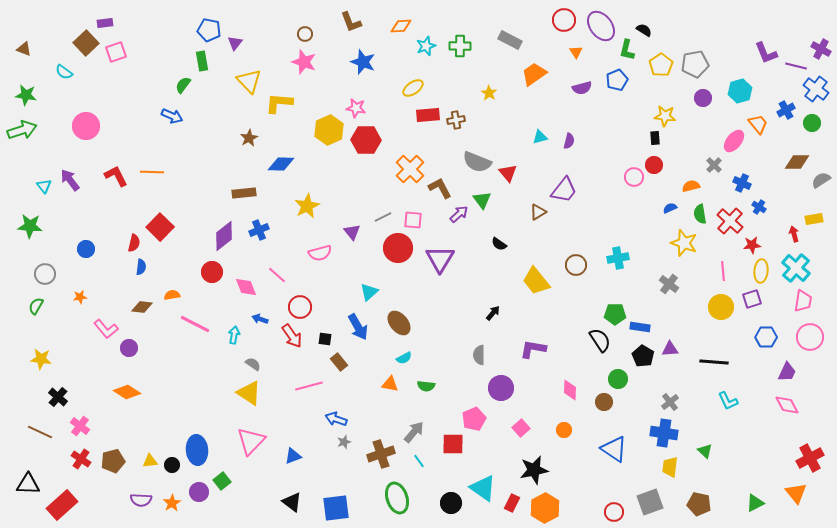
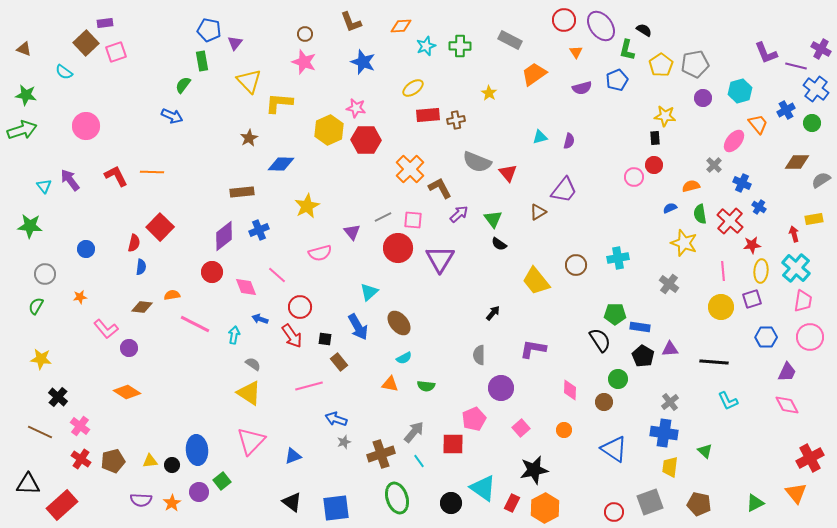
brown rectangle at (244, 193): moved 2 px left, 1 px up
green triangle at (482, 200): moved 11 px right, 19 px down
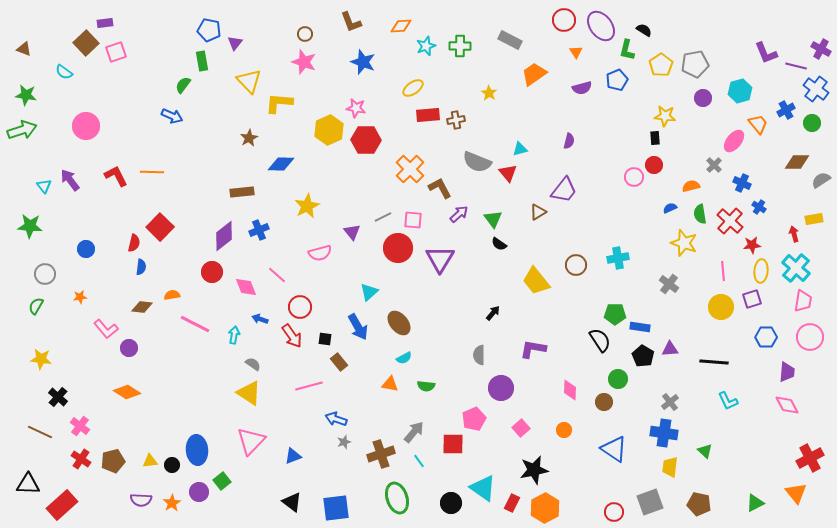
cyan triangle at (540, 137): moved 20 px left, 12 px down
purple trapezoid at (787, 372): rotated 20 degrees counterclockwise
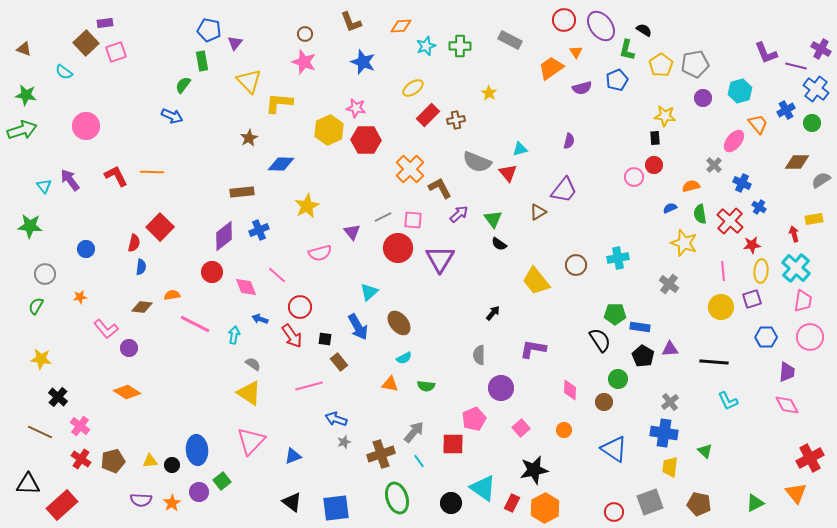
orange trapezoid at (534, 74): moved 17 px right, 6 px up
red rectangle at (428, 115): rotated 40 degrees counterclockwise
